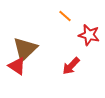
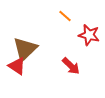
red arrow: rotated 90 degrees counterclockwise
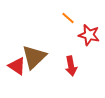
orange line: moved 3 px right, 2 px down
brown triangle: moved 9 px right, 8 px down
red arrow: rotated 36 degrees clockwise
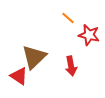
red triangle: moved 2 px right, 10 px down
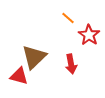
red star: rotated 20 degrees clockwise
red arrow: moved 2 px up
red triangle: rotated 18 degrees counterclockwise
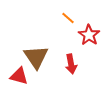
brown triangle: moved 2 px right; rotated 20 degrees counterclockwise
